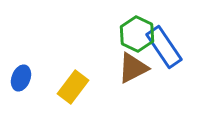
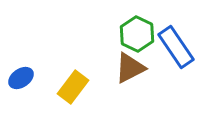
blue rectangle: moved 12 px right
brown triangle: moved 3 px left
blue ellipse: rotated 35 degrees clockwise
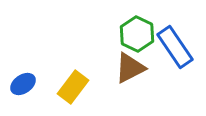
blue rectangle: moved 1 px left
blue ellipse: moved 2 px right, 6 px down
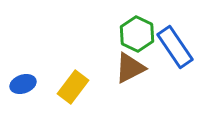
blue ellipse: rotated 15 degrees clockwise
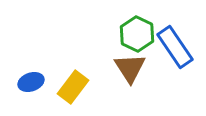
brown triangle: rotated 36 degrees counterclockwise
blue ellipse: moved 8 px right, 2 px up
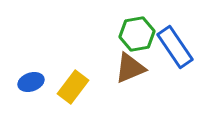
green hexagon: rotated 24 degrees clockwise
brown triangle: rotated 40 degrees clockwise
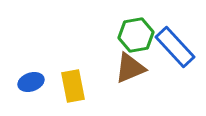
green hexagon: moved 1 px left, 1 px down
blue rectangle: rotated 9 degrees counterclockwise
yellow rectangle: moved 1 px up; rotated 48 degrees counterclockwise
